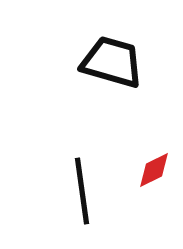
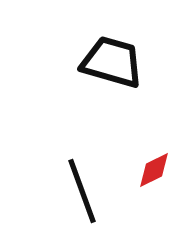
black line: rotated 12 degrees counterclockwise
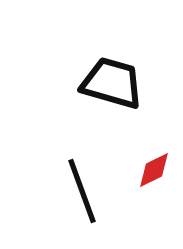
black trapezoid: moved 21 px down
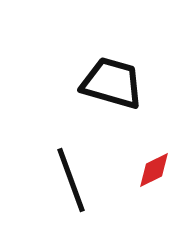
black line: moved 11 px left, 11 px up
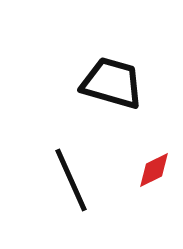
black line: rotated 4 degrees counterclockwise
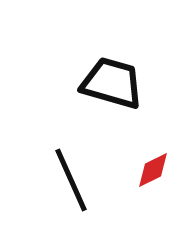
red diamond: moved 1 px left
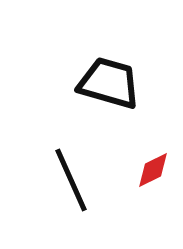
black trapezoid: moved 3 px left
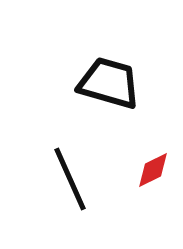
black line: moved 1 px left, 1 px up
